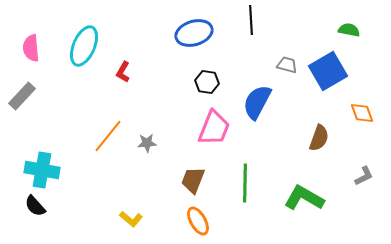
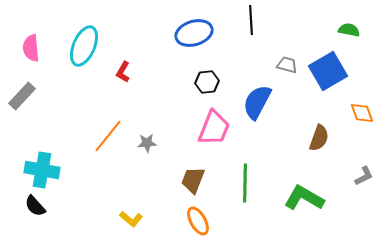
black hexagon: rotated 15 degrees counterclockwise
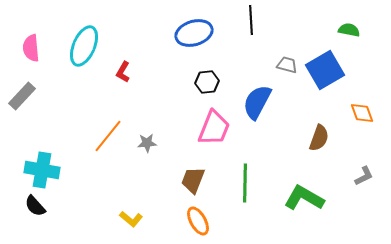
blue square: moved 3 px left, 1 px up
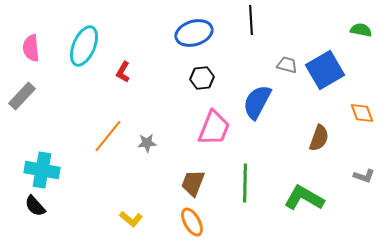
green semicircle: moved 12 px right
black hexagon: moved 5 px left, 4 px up
gray L-shape: rotated 45 degrees clockwise
brown trapezoid: moved 3 px down
orange ellipse: moved 6 px left, 1 px down
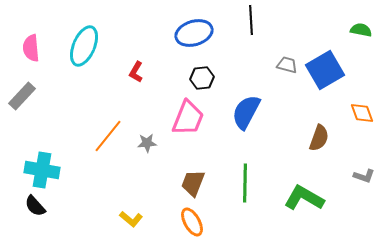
red L-shape: moved 13 px right
blue semicircle: moved 11 px left, 10 px down
pink trapezoid: moved 26 px left, 10 px up
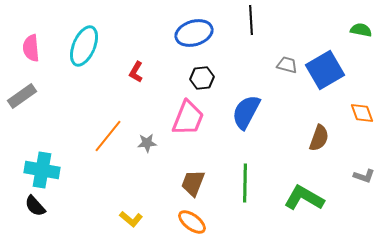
gray rectangle: rotated 12 degrees clockwise
orange ellipse: rotated 24 degrees counterclockwise
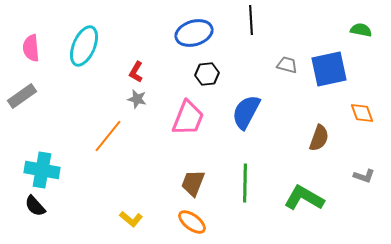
blue square: moved 4 px right, 1 px up; rotated 18 degrees clockwise
black hexagon: moved 5 px right, 4 px up
gray star: moved 10 px left, 44 px up; rotated 18 degrees clockwise
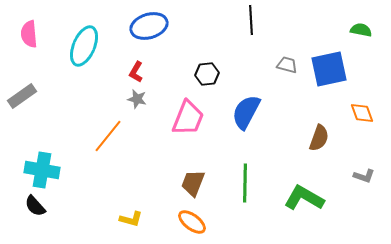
blue ellipse: moved 45 px left, 7 px up
pink semicircle: moved 2 px left, 14 px up
yellow L-shape: rotated 25 degrees counterclockwise
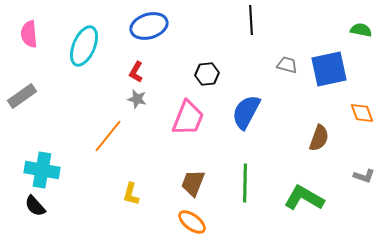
yellow L-shape: moved 25 px up; rotated 90 degrees clockwise
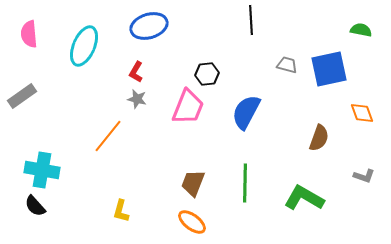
pink trapezoid: moved 11 px up
yellow L-shape: moved 10 px left, 17 px down
